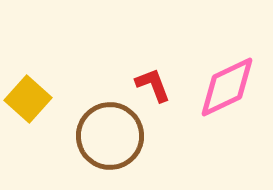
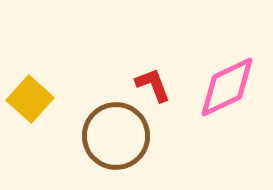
yellow square: moved 2 px right
brown circle: moved 6 px right
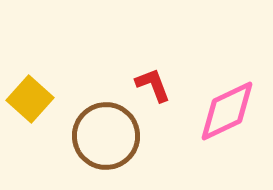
pink diamond: moved 24 px down
brown circle: moved 10 px left
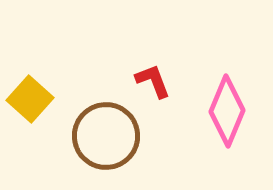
red L-shape: moved 4 px up
pink diamond: rotated 42 degrees counterclockwise
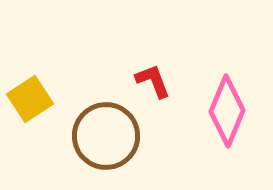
yellow square: rotated 15 degrees clockwise
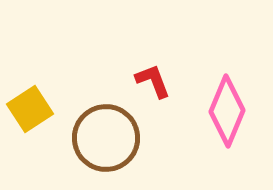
yellow square: moved 10 px down
brown circle: moved 2 px down
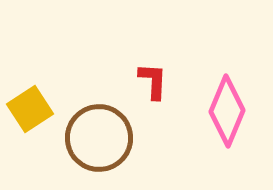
red L-shape: rotated 24 degrees clockwise
brown circle: moved 7 px left
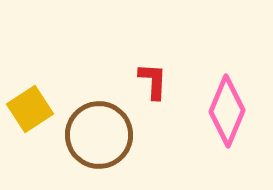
brown circle: moved 3 px up
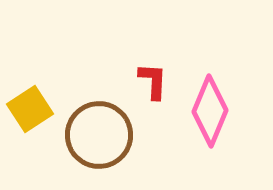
pink diamond: moved 17 px left
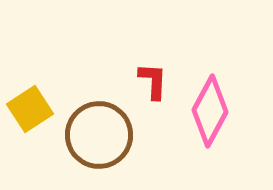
pink diamond: rotated 6 degrees clockwise
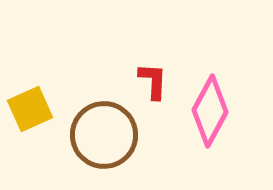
yellow square: rotated 9 degrees clockwise
brown circle: moved 5 px right
